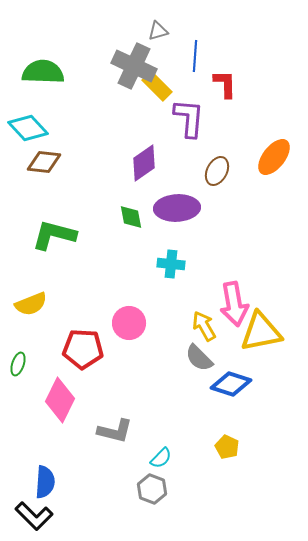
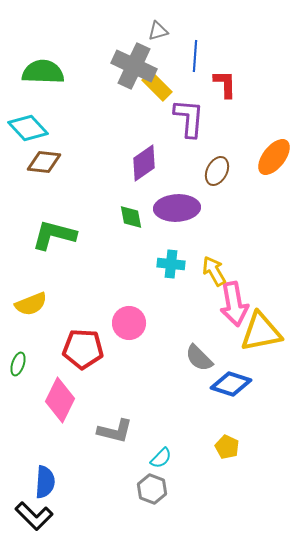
yellow arrow: moved 10 px right, 55 px up
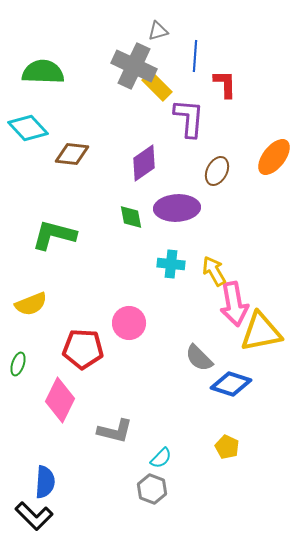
brown diamond: moved 28 px right, 8 px up
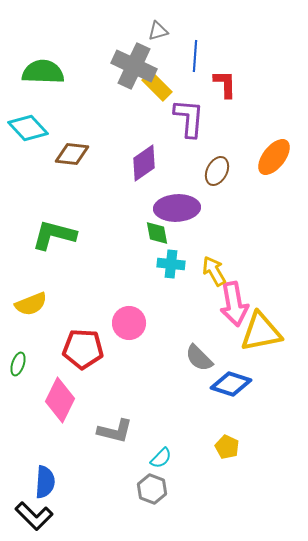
green diamond: moved 26 px right, 16 px down
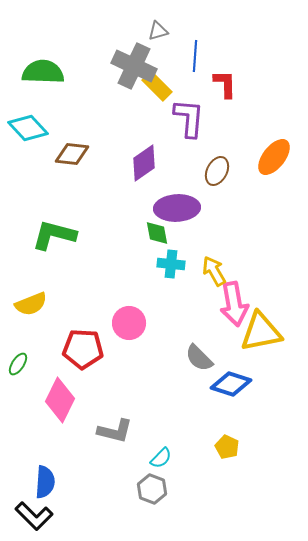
green ellipse: rotated 15 degrees clockwise
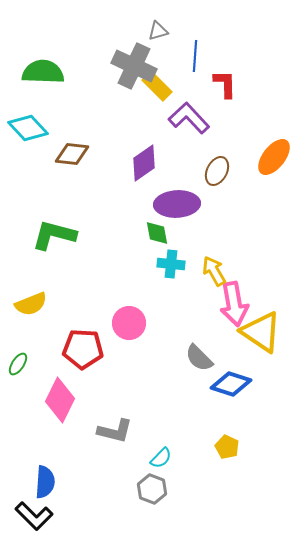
purple L-shape: rotated 48 degrees counterclockwise
purple ellipse: moved 4 px up
yellow triangle: rotated 45 degrees clockwise
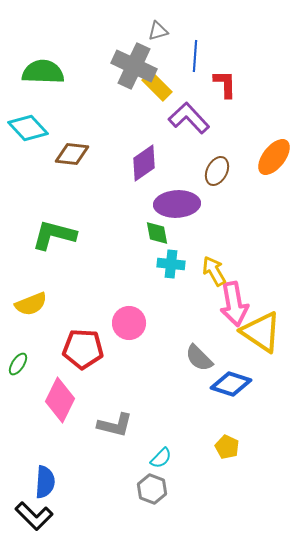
gray L-shape: moved 6 px up
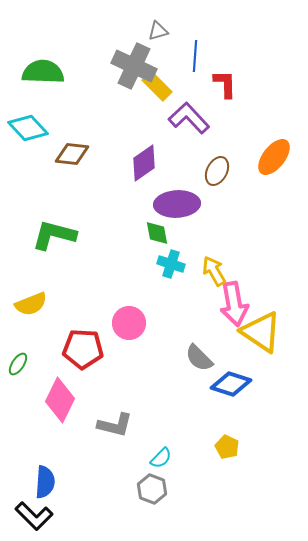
cyan cross: rotated 12 degrees clockwise
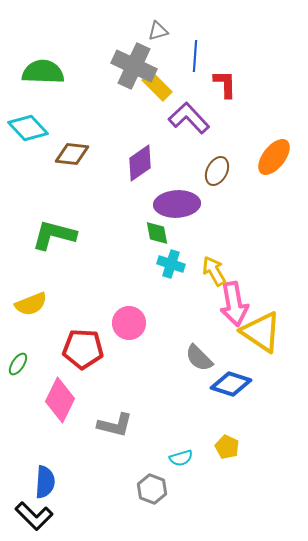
purple diamond: moved 4 px left
cyan semicircle: moved 20 px right; rotated 30 degrees clockwise
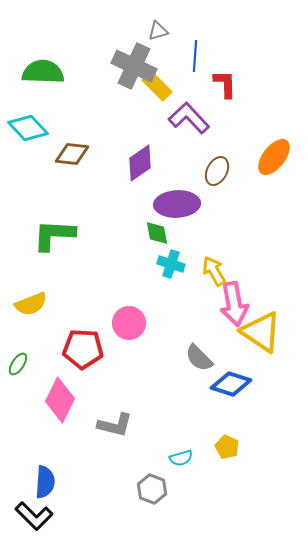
green L-shape: rotated 12 degrees counterclockwise
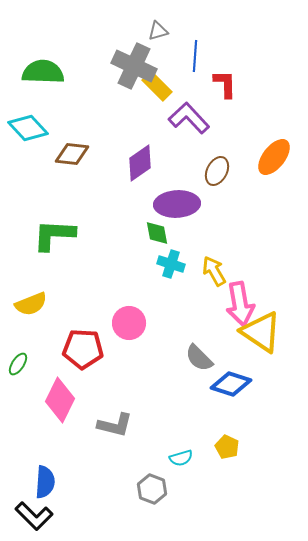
pink arrow: moved 6 px right
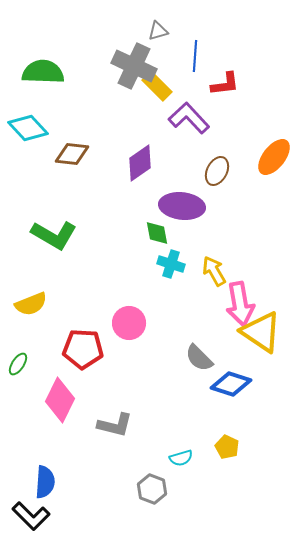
red L-shape: rotated 84 degrees clockwise
purple ellipse: moved 5 px right, 2 px down; rotated 9 degrees clockwise
green L-shape: rotated 153 degrees counterclockwise
black L-shape: moved 3 px left
